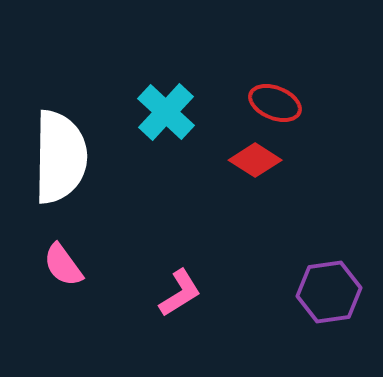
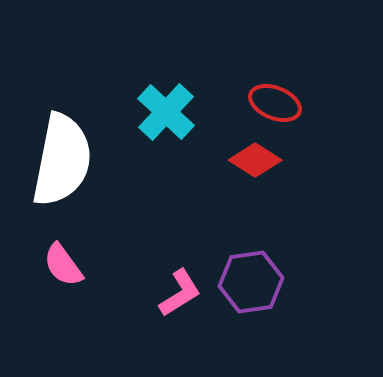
white semicircle: moved 2 px right, 3 px down; rotated 10 degrees clockwise
purple hexagon: moved 78 px left, 10 px up
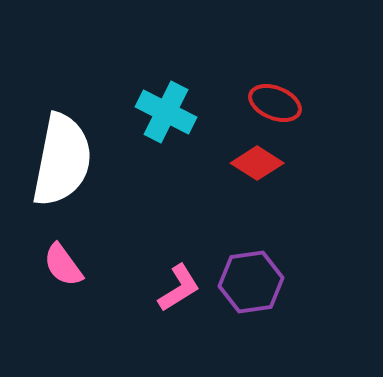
cyan cross: rotated 16 degrees counterclockwise
red diamond: moved 2 px right, 3 px down
pink L-shape: moved 1 px left, 5 px up
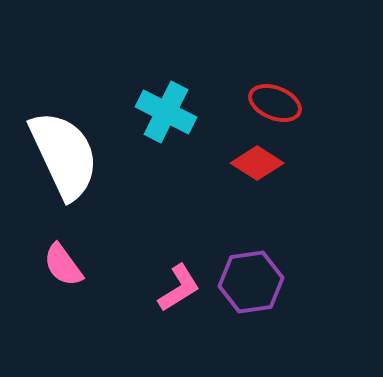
white semicircle: moved 2 px right, 5 px up; rotated 36 degrees counterclockwise
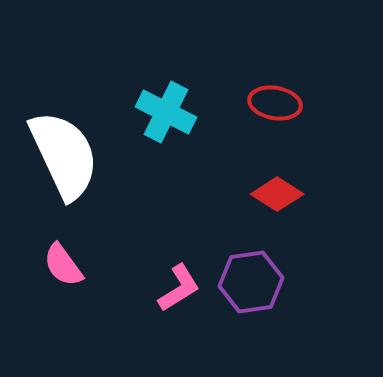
red ellipse: rotated 12 degrees counterclockwise
red diamond: moved 20 px right, 31 px down
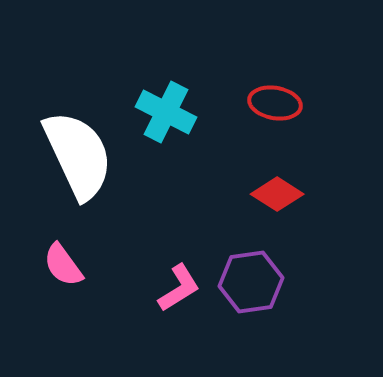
white semicircle: moved 14 px right
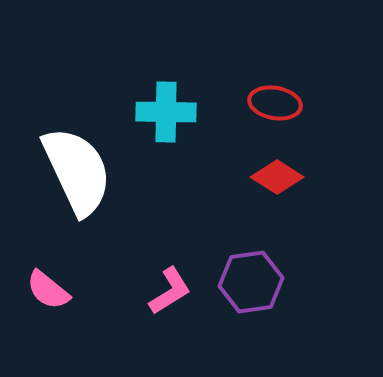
cyan cross: rotated 26 degrees counterclockwise
white semicircle: moved 1 px left, 16 px down
red diamond: moved 17 px up
pink semicircle: moved 15 px left, 25 px down; rotated 15 degrees counterclockwise
pink L-shape: moved 9 px left, 3 px down
